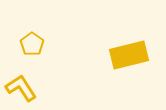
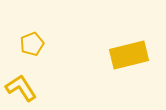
yellow pentagon: rotated 15 degrees clockwise
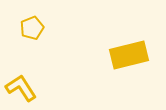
yellow pentagon: moved 16 px up
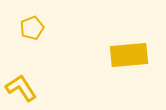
yellow rectangle: rotated 9 degrees clockwise
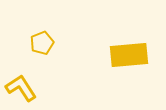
yellow pentagon: moved 10 px right, 15 px down
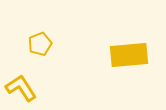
yellow pentagon: moved 2 px left, 1 px down
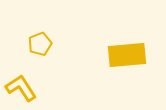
yellow rectangle: moved 2 px left
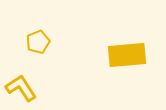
yellow pentagon: moved 2 px left, 2 px up
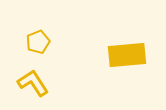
yellow L-shape: moved 12 px right, 5 px up
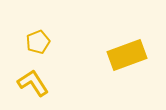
yellow rectangle: rotated 15 degrees counterclockwise
